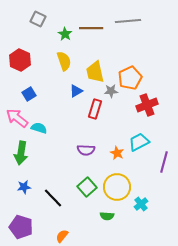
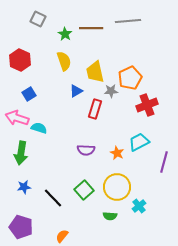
pink arrow: rotated 20 degrees counterclockwise
green square: moved 3 px left, 3 px down
cyan cross: moved 2 px left, 2 px down
green semicircle: moved 3 px right
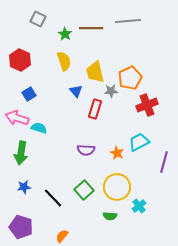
blue triangle: rotated 40 degrees counterclockwise
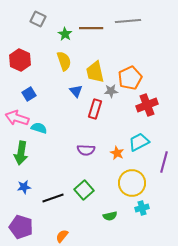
yellow circle: moved 15 px right, 4 px up
black line: rotated 65 degrees counterclockwise
cyan cross: moved 3 px right, 2 px down; rotated 24 degrees clockwise
green semicircle: rotated 16 degrees counterclockwise
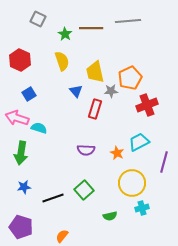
yellow semicircle: moved 2 px left
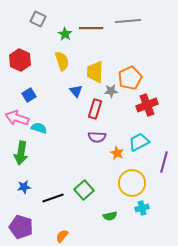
yellow trapezoid: rotated 15 degrees clockwise
blue square: moved 1 px down
purple semicircle: moved 11 px right, 13 px up
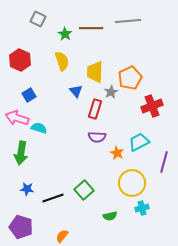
gray star: moved 1 px down; rotated 24 degrees counterclockwise
red cross: moved 5 px right, 1 px down
blue star: moved 3 px right, 2 px down; rotated 16 degrees clockwise
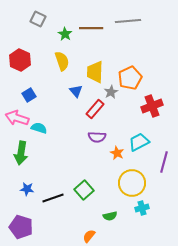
red rectangle: rotated 24 degrees clockwise
orange semicircle: moved 27 px right
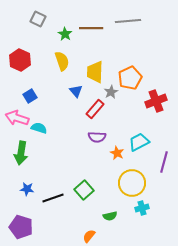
blue square: moved 1 px right, 1 px down
red cross: moved 4 px right, 5 px up
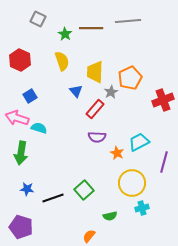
red cross: moved 7 px right, 1 px up
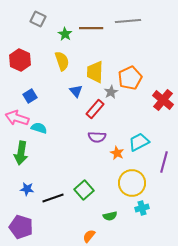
red cross: rotated 30 degrees counterclockwise
